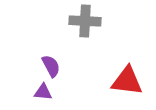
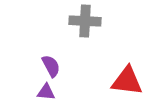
purple triangle: moved 3 px right
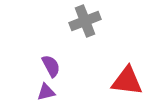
gray cross: rotated 24 degrees counterclockwise
purple triangle: rotated 18 degrees counterclockwise
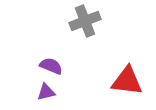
purple semicircle: rotated 40 degrees counterclockwise
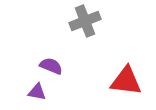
red triangle: moved 1 px left
purple triangle: moved 9 px left; rotated 24 degrees clockwise
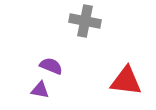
gray cross: rotated 32 degrees clockwise
purple triangle: moved 3 px right, 2 px up
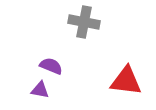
gray cross: moved 1 px left, 1 px down
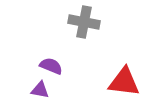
red triangle: moved 2 px left, 1 px down
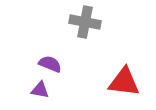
gray cross: moved 1 px right
purple semicircle: moved 1 px left, 2 px up
